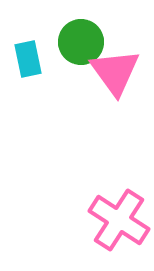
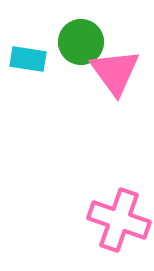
cyan rectangle: rotated 69 degrees counterclockwise
pink cross: rotated 14 degrees counterclockwise
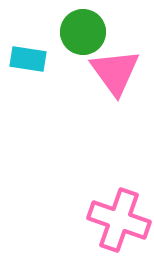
green circle: moved 2 px right, 10 px up
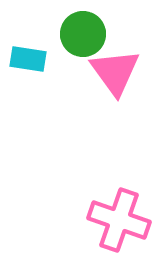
green circle: moved 2 px down
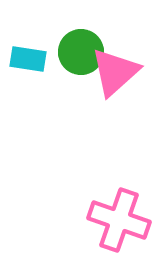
green circle: moved 2 px left, 18 px down
pink triangle: rotated 24 degrees clockwise
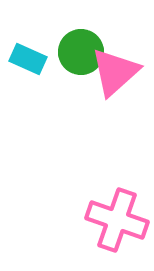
cyan rectangle: rotated 15 degrees clockwise
pink cross: moved 2 px left
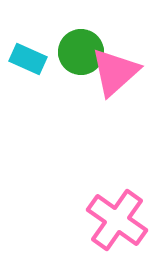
pink cross: rotated 16 degrees clockwise
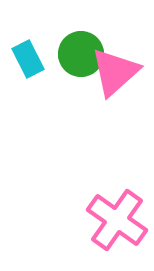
green circle: moved 2 px down
cyan rectangle: rotated 39 degrees clockwise
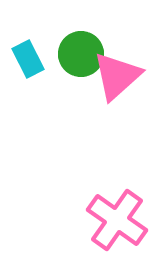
pink triangle: moved 2 px right, 4 px down
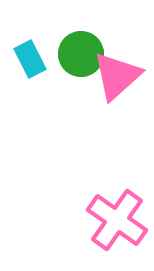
cyan rectangle: moved 2 px right
